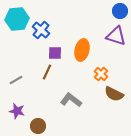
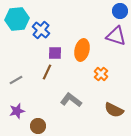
brown semicircle: moved 16 px down
purple star: rotated 28 degrees counterclockwise
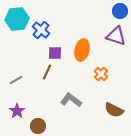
purple star: rotated 21 degrees counterclockwise
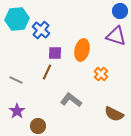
gray line: rotated 56 degrees clockwise
brown semicircle: moved 4 px down
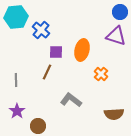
blue circle: moved 1 px down
cyan hexagon: moved 1 px left, 2 px up
purple square: moved 1 px right, 1 px up
gray line: rotated 64 degrees clockwise
brown semicircle: rotated 30 degrees counterclockwise
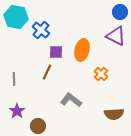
cyan hexagon: rotated 15 degrees clockwise
purple triangle: rotated 10 degrees clockwise
gray line: moved 2 px left, 1 px up
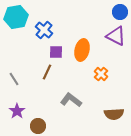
cyan hexagon: rotated 20 degrees counterclockwise
blue cross: moved 3 px right
gray line: rotated 32 degrees counterclockwise
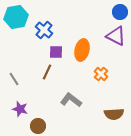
purple star: moved 3 px right, 2 px up; rotated 21 degrees counterclockwise
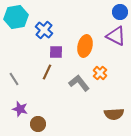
orange ellipse: moved 3 px right, 4 px up
orange cross: moved 1 px left, 1 px up
gray L-shape: moved 8 px right, 17 px up; rotated 15 degrees clockwise
brown circle: moved 2 px up
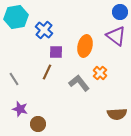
purple triangle: rotated 10 degrees clockwise
brown semicircle: moved 3 px right
